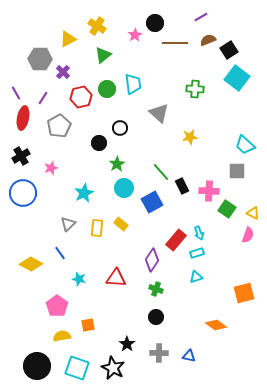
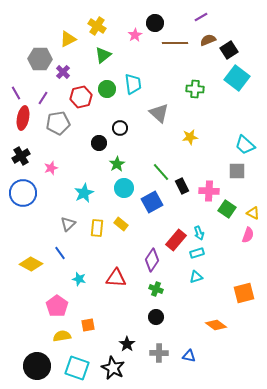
gray pentagon at (59, 126): moved 1 px left, 3 px up; rotated 20 degrees clockwise
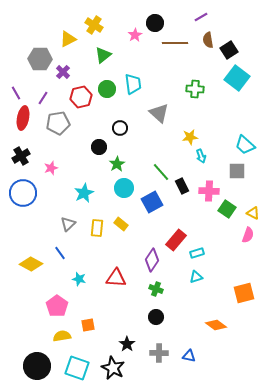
yellow cross at (97, 26): moved 3 px left, 1 px up
brown semicircle at (208, 40): rotated 77 degrees counterclockwise
black circle at (99, 143): moved 4 px down
cyan arrow at (199, 233): moved 2 px right, 77 px up
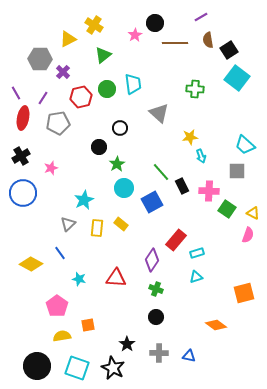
cyan star at (84, 193): moved 7 px down
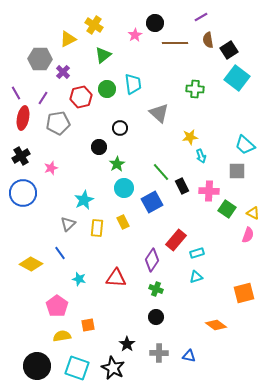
yellow rectangle at (121, 224): moved 2 px right, 2 px up; rotated 24 degrees clockwise
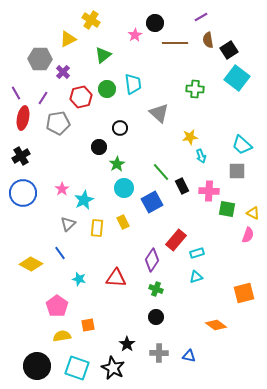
yellow cross at (94, 25): moved 3 px left, 5 px up
cyan trapezoid at (245, 145): moved 3 px left
pink star at (51, 168): moved 11 px right, 21 px down; rotated 16 degrees counterclockwise
green square at (227, 209): rotated 24 degrees counterclockwise
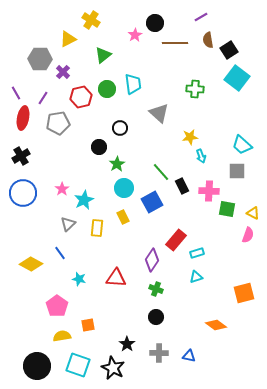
yellow rectangle at (123, 222): moved 5 px up
cyan square at (77, 368): moved 1 px right, 3 px up
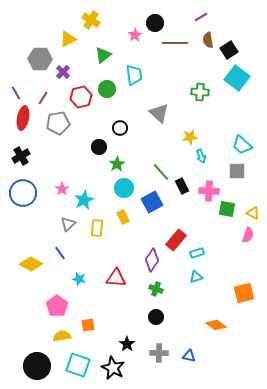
cyan trapezoid at (133, 84): moved 1 px right, 9 px up
green cross at (195, 89): moved 5 px right, 3 px down
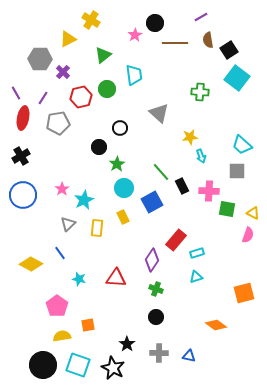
blue circle at (23, 193): moved 2 px down
black circle at (37, 366): moved 6 px right, 1 px up
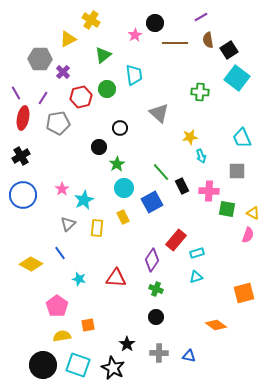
cyan trapezoid at (242, 145): moved 7 px up; rotated 25 degrees clockwise
